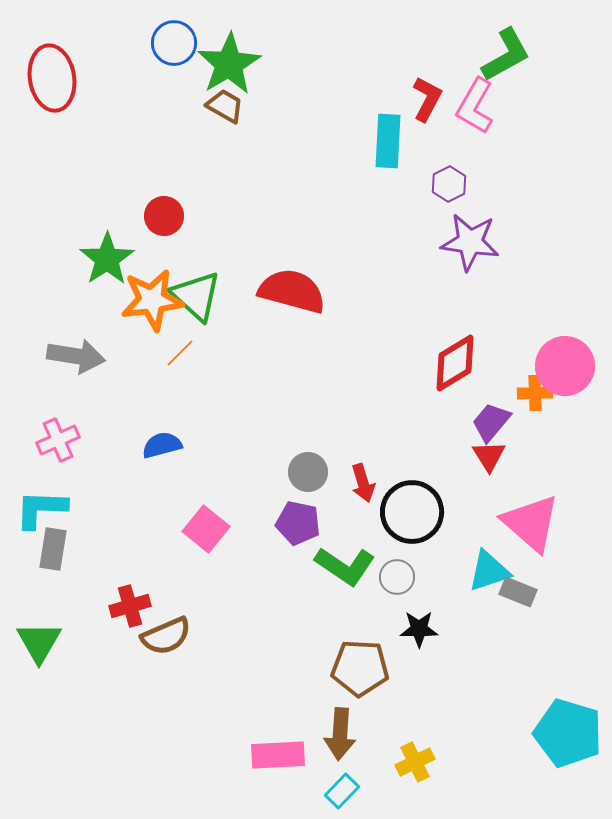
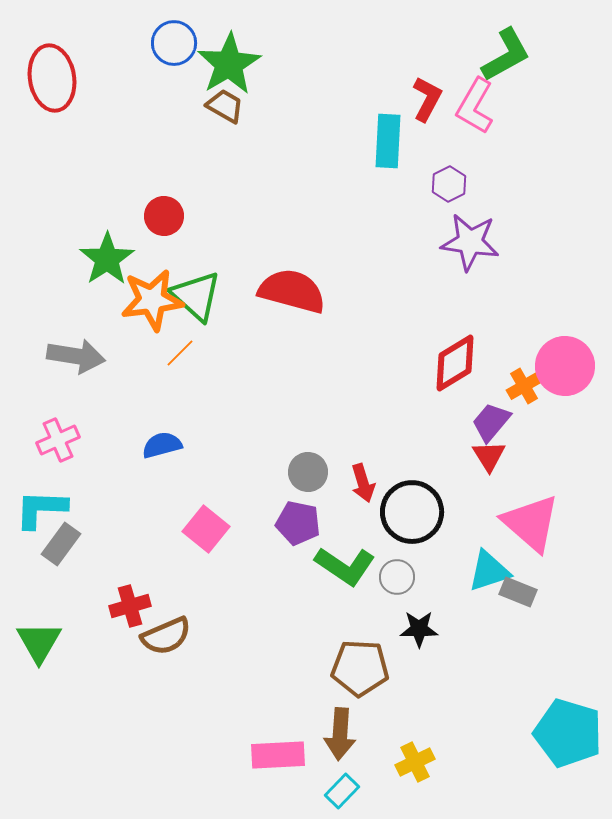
orange cross at (535, 393): moved 11 px left, 7 px up; rotated 28 degrees counterclockwise
gray rectangle at (53, 549): moved 8 px right, 5 px up; rotated 27 degrees clockwise
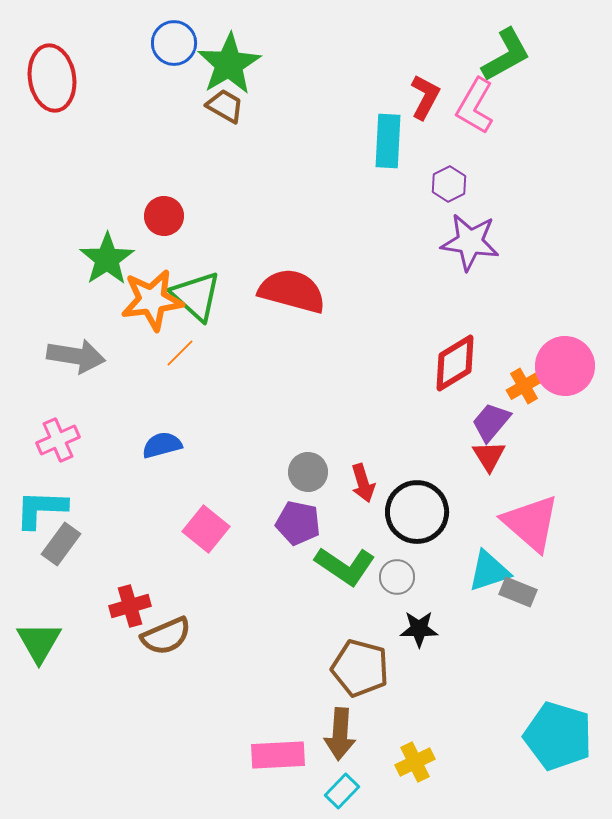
red L-shape at (427, 99): moved 2 px left, 2 px up
black circle at (412, 512): moved 5 px right
brown pentagon at (360, 668): rotated 12 degrees clockwise
cyan pentagon at (568, 733): moved 10 px left, 3 px down
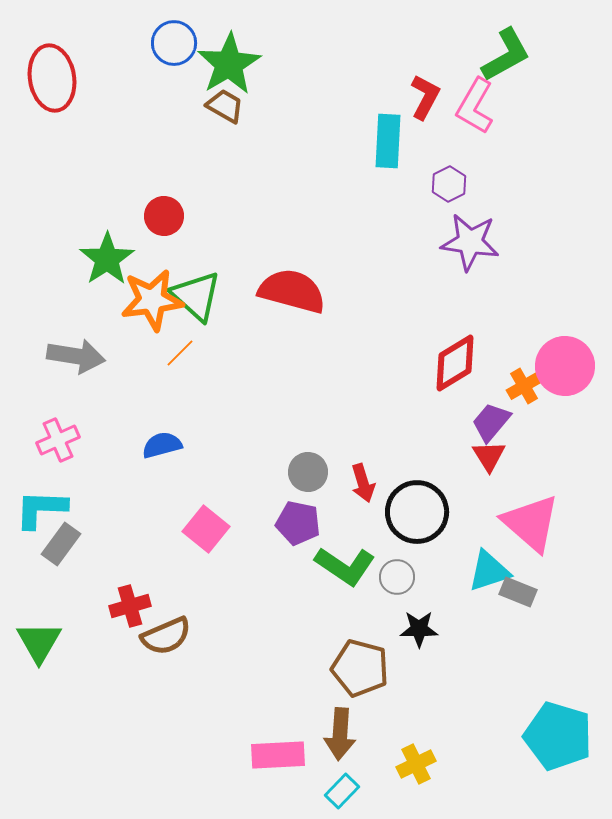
yellow cross at (415, 762): moved 1 px right, 2 px down
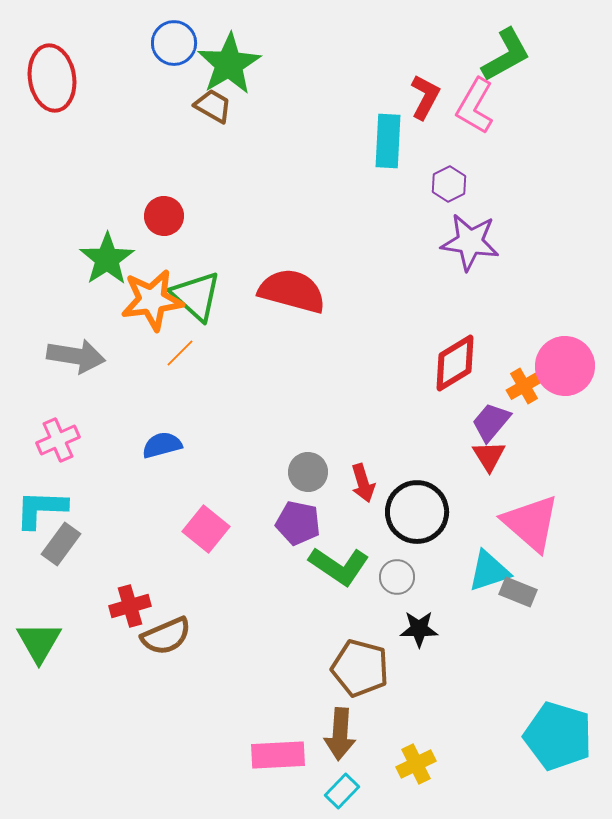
brown trapezoid at (225, 106): moved 12 px left
green L-shape at (345, 566): moved 6 px left
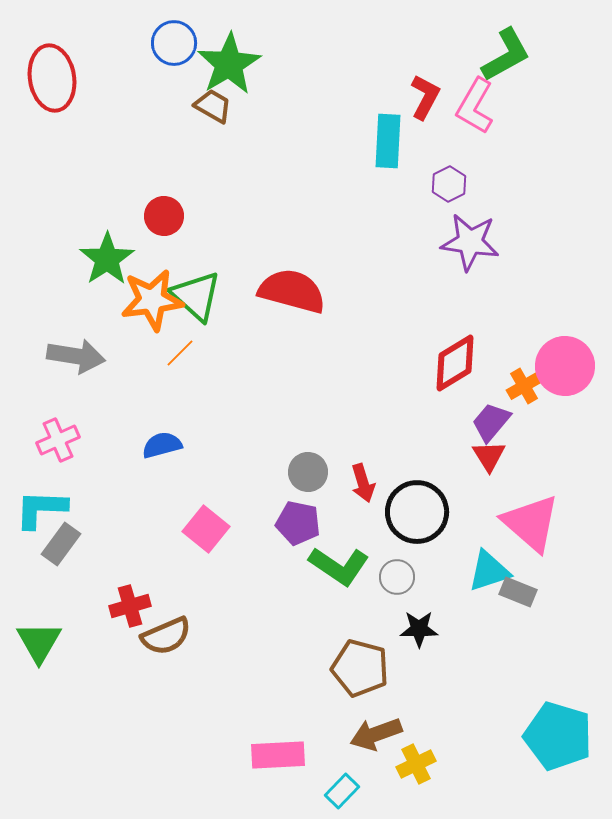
brown arrow at (340, 734): moved 36 px right; rotated 66 degrees clockwise
